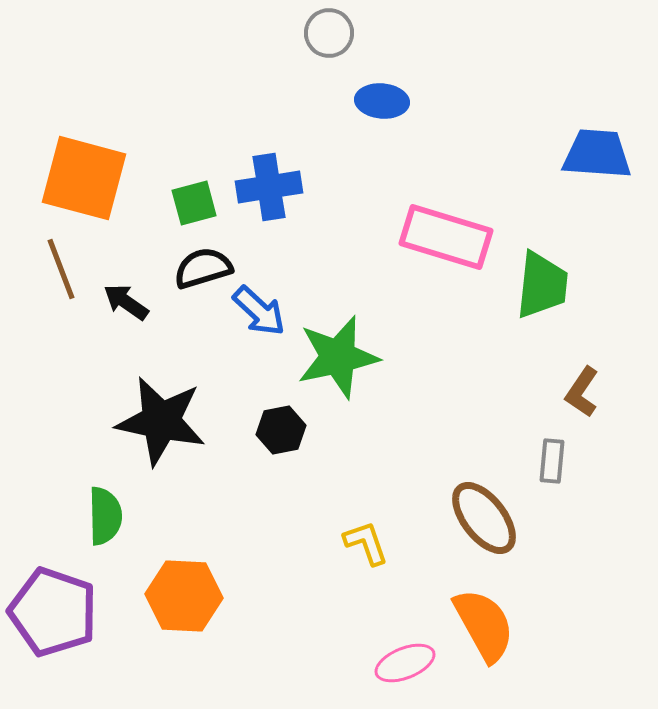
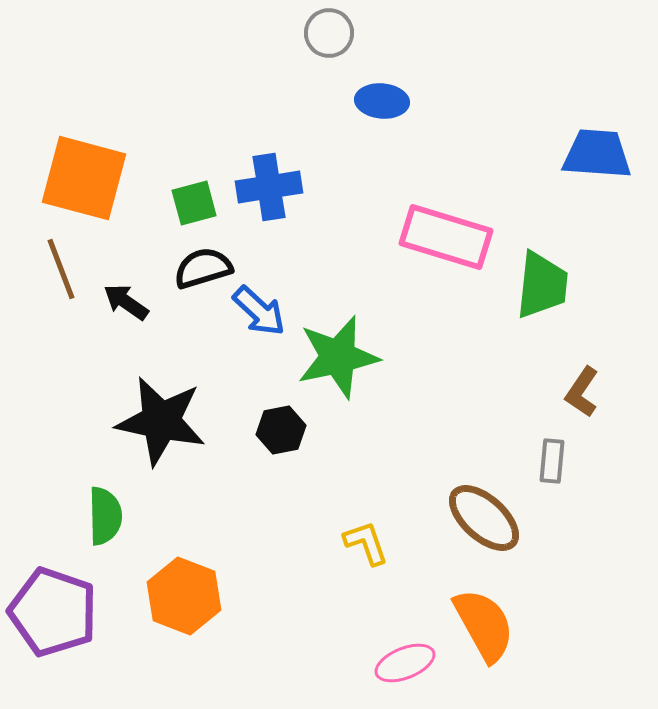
brown ellipse: rotated 10 degrees counterclockwise
orange hexagon: rotated 18 degrees clockwise
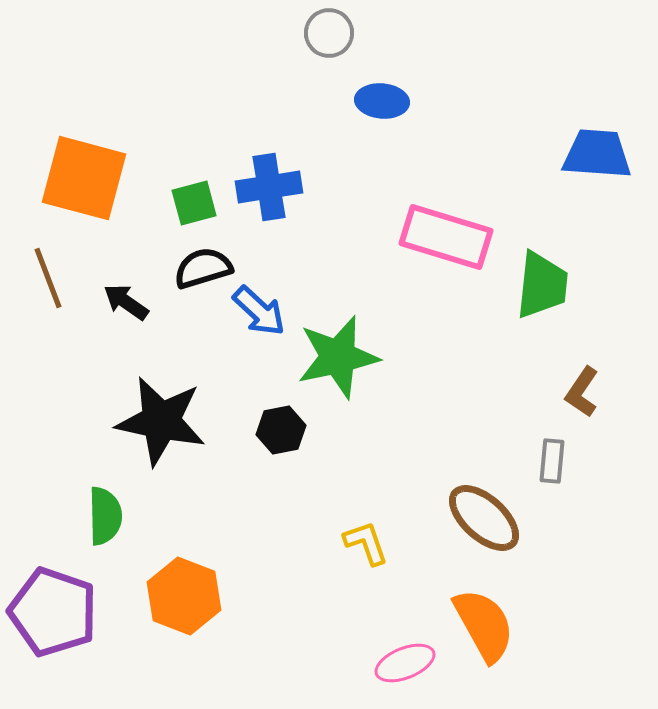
brown line: moved 13 px left, 9 px down
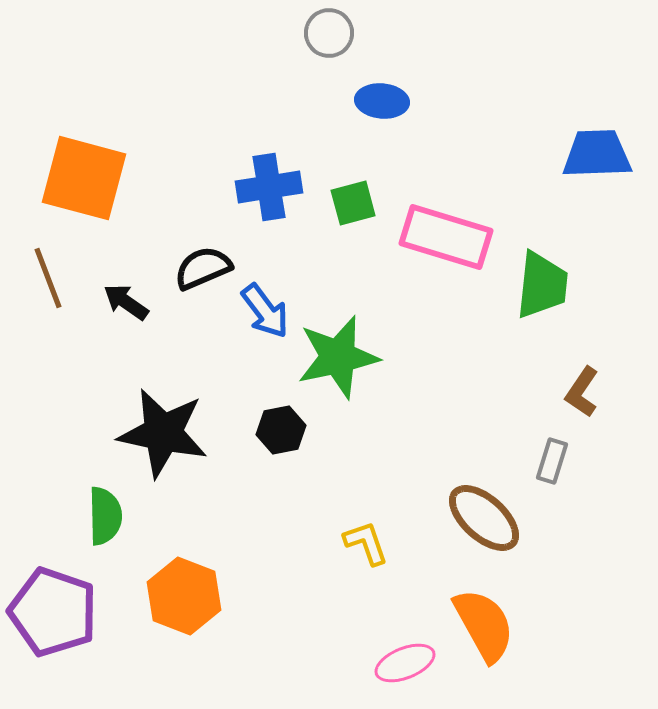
blue trapezoid: rotated 6 degrees counterclockwise
green square: moved 159 px right
black semicircle: rotated 6 degrees counterclockwise
blue arrow: moved 6 px right; rotated 10 degrees clockwise
black star: moved 2 px right, 12 px down
gray rectangle: rotated 12 degrees clockwise
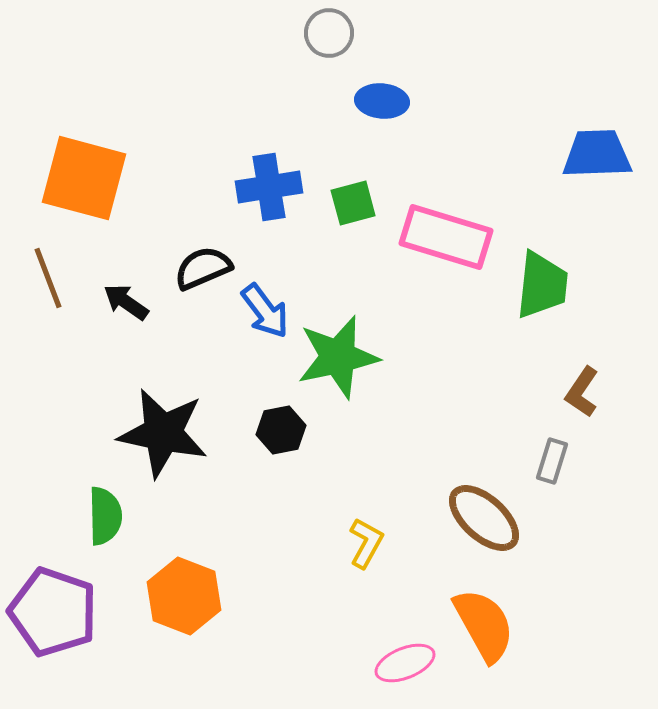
yellow L-shape: rotated 48 degrees clockwise
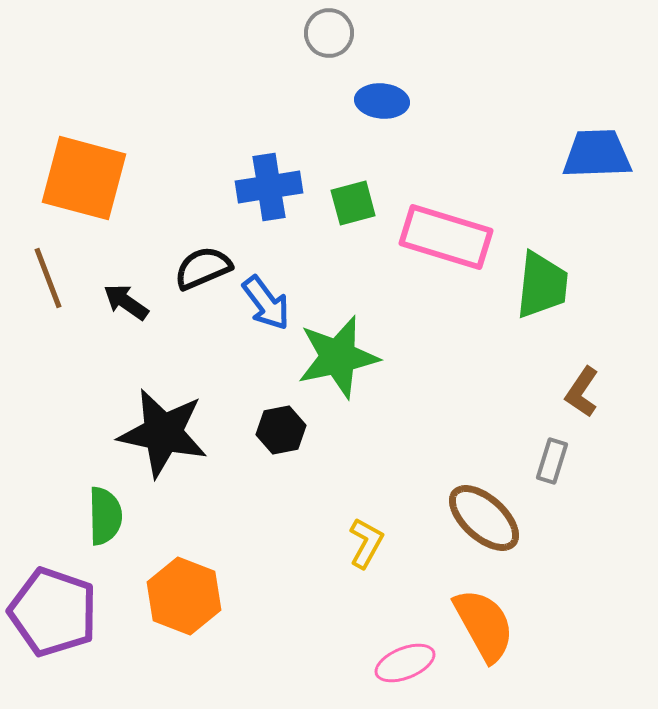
blue arrow: moved 1 px right, 8 px up
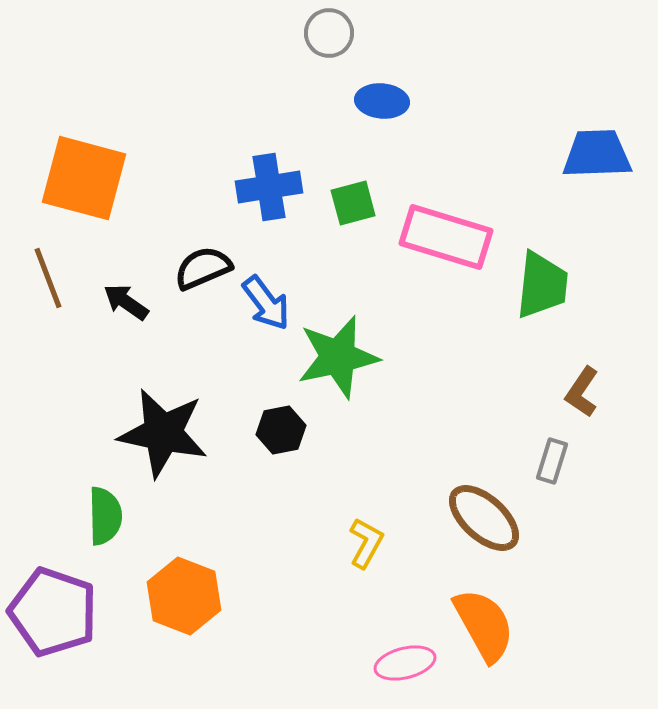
pink ellipse: rotated 8 degrees clockwise
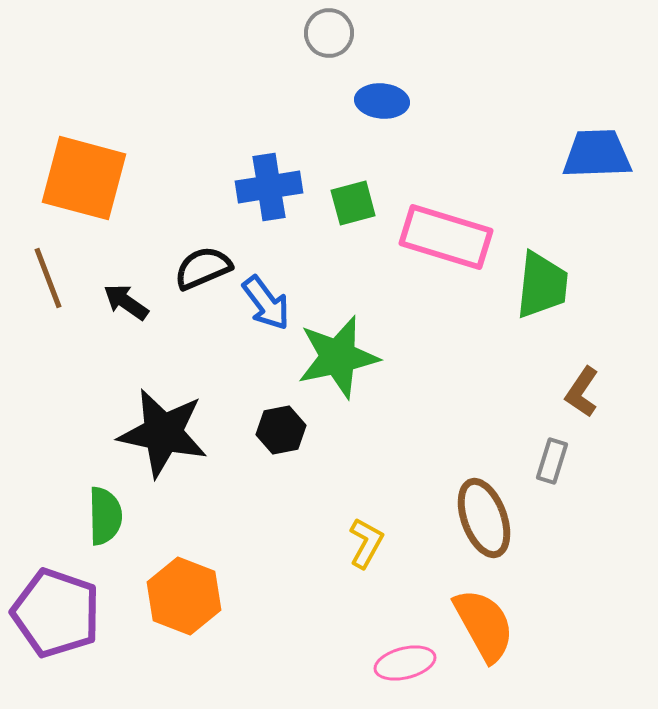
brown ellipse: rotated 28 degrees clockwise
purple pentagon: moved 3 px right, 1 px down
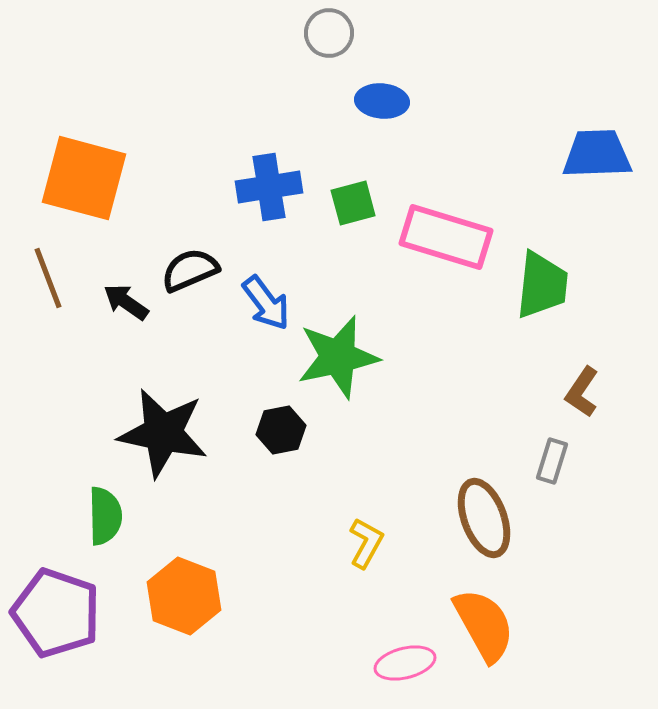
black semicircle: moved 13 px left, 2 px down
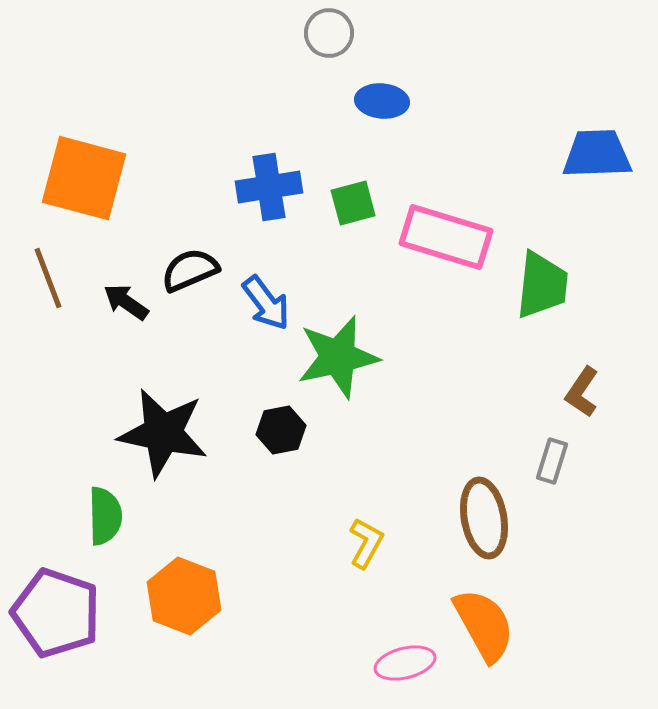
brown ellipse: rotated 10 degrees clockwise
